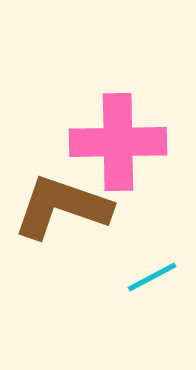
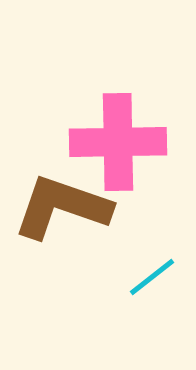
cyan line: rotated 10 degrees counterclockwise
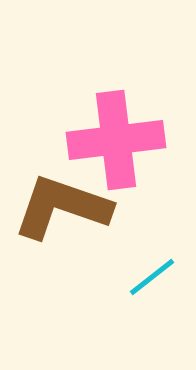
pink cross: moved 2 px left, 2 px up; rotated 6 degrees counterclockwise
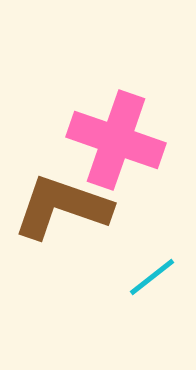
pink cross: rotated 26 degrees clockwise
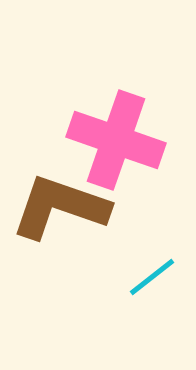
brown L-shape: moved 2 px left
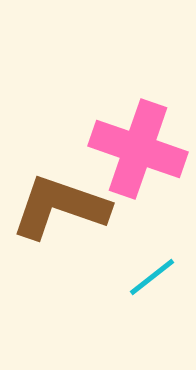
pink cross: moved 22 px right, 9 px down
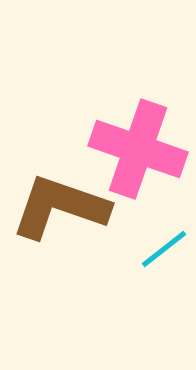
cyan line: moved 12 px right, 28 px up
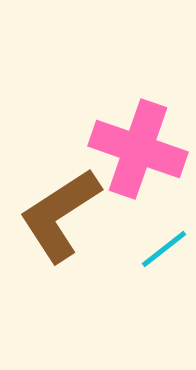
brown L-shape: moved 8 px down; rotated 52 degrees counterclockwise
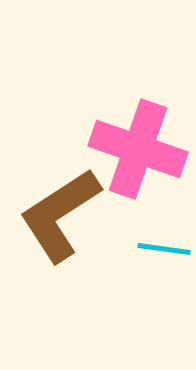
cyan line: rotated 46 degrees clockwise
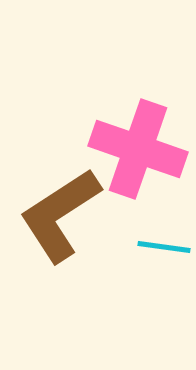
cyan line: moved 2 px up
